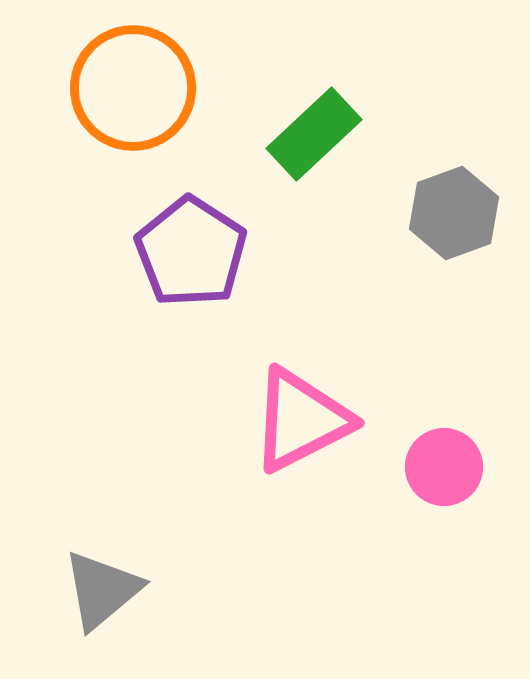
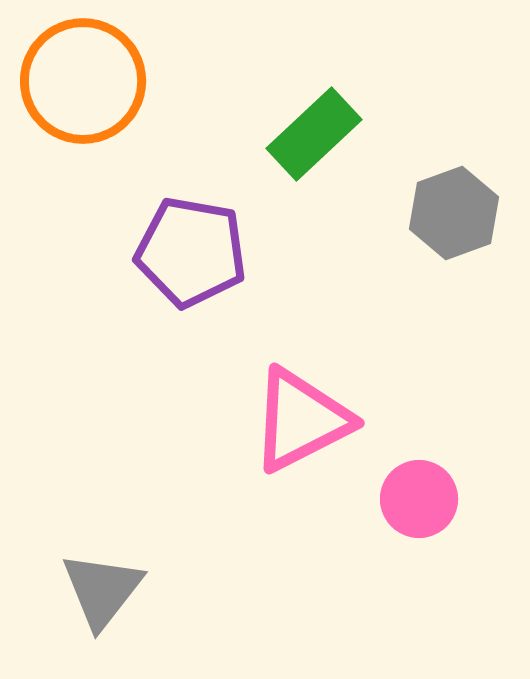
orange circle: moved 50 px left, 7 px up
purple pentagon: rotated 23 degrees counterclockwise
pink circle: moved 25 px left, 32 px down
gray triangle: rotated 12 degrees counterclockwise
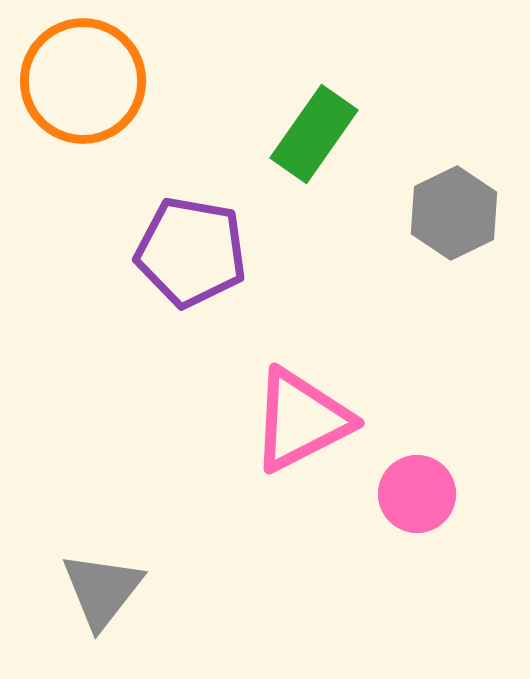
green rectangle: rotated 12 degrees counterclockwise
gray hexagon: rotated 6 degrees counterclockwise
pink circle: moved 2 px left, 5 px up
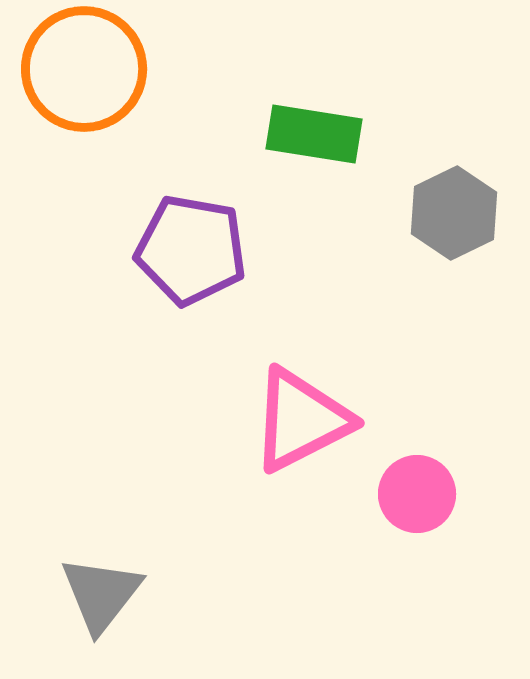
orange circle: moved 1 px right, 12 px up
green rectangle: rotated 64 degrees clockwise
purple pentagon: moved 2 px up
gray triangle: moved 1 px left, 4 px down
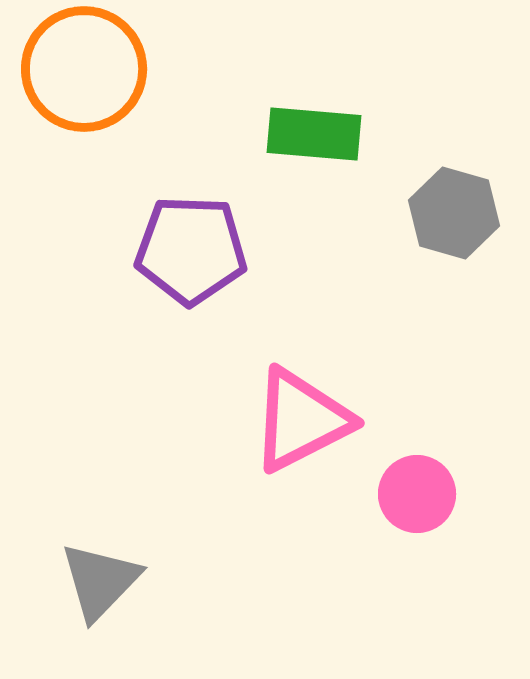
green rectangle: rotated 4 degrees counterclockwise
gray hexagon: rotated 18 degrees counterclockwise
purple pentagon: rotated 8 degrees counterclockwise
gray triangle: moved 1 px left, 13 px up; rotated 6 degrees clockwise
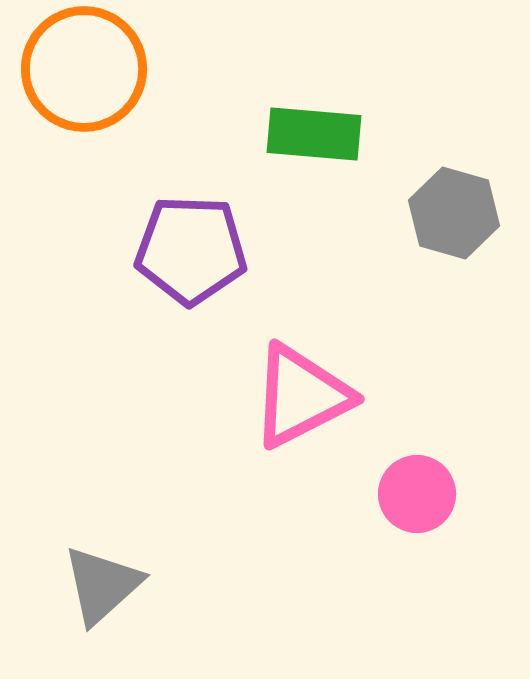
pink triangle: moved 24 px up
gray triangle: moved 2 px right, 4 px down; rotated 4 degrees clockwise
